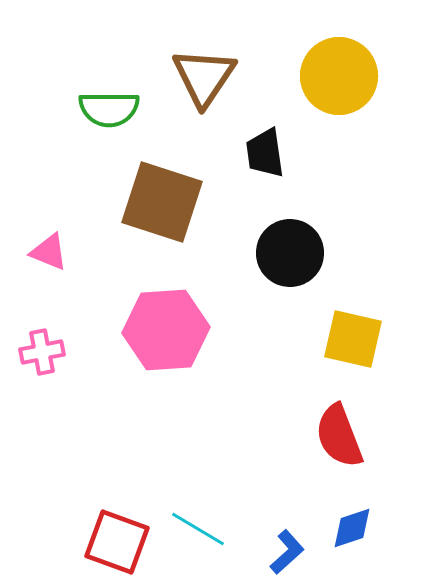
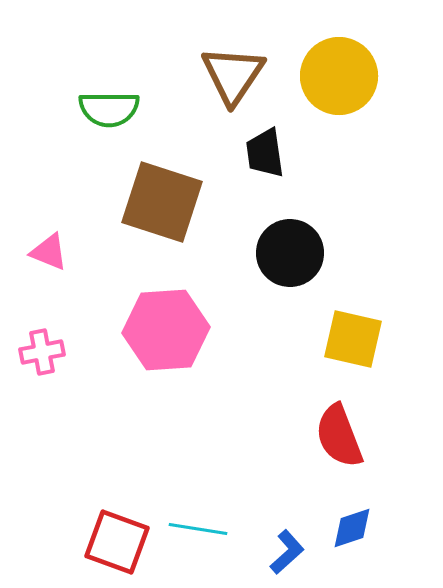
brown triangle: moved 29 px right, 2 px up
cyan line: rotated 22 degrees counterclockwise
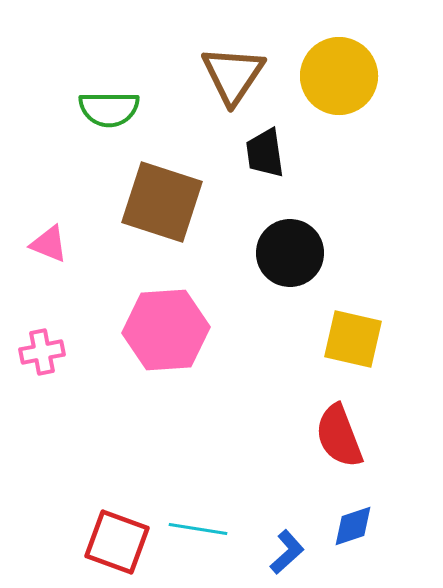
pink triangle: moved 8 px up
blue diamond: moved 1 px right, 2 px up
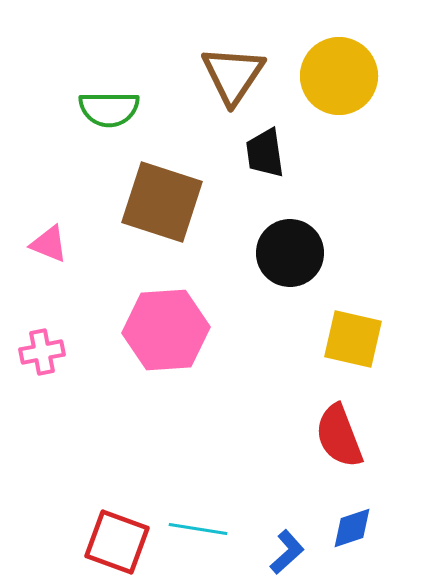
blue diamond: moved 1 px left, 2 px down
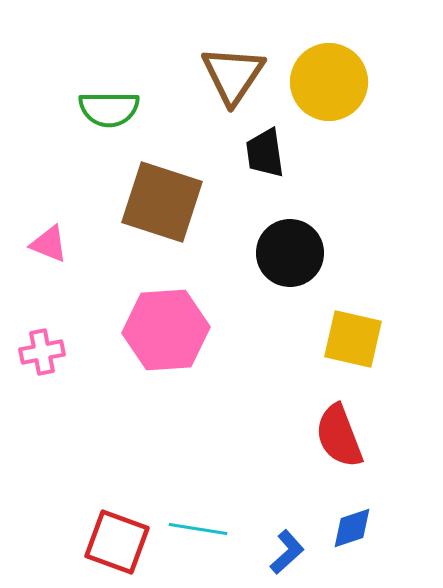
yellow circle: moved 10 px left, 6 px down
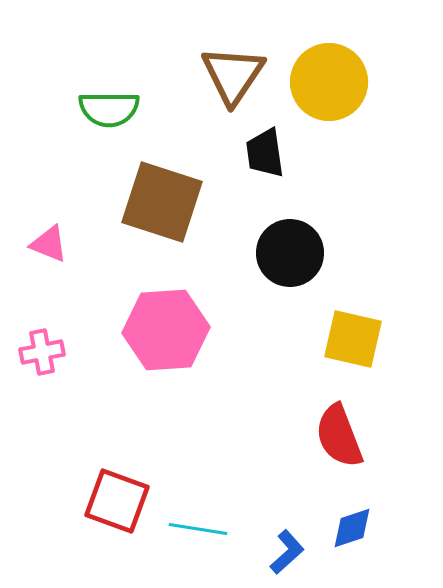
red square: moved 41 px up
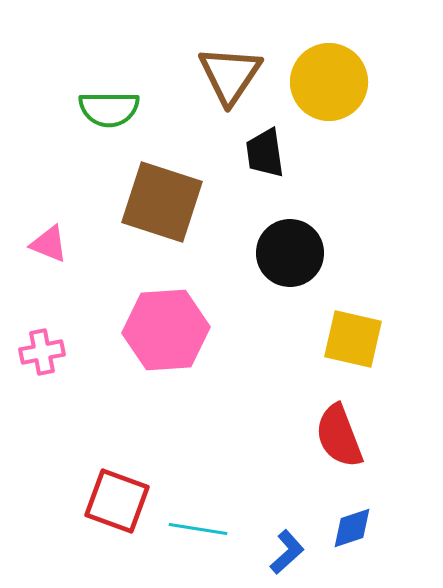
brown triangle: moved 3 px left
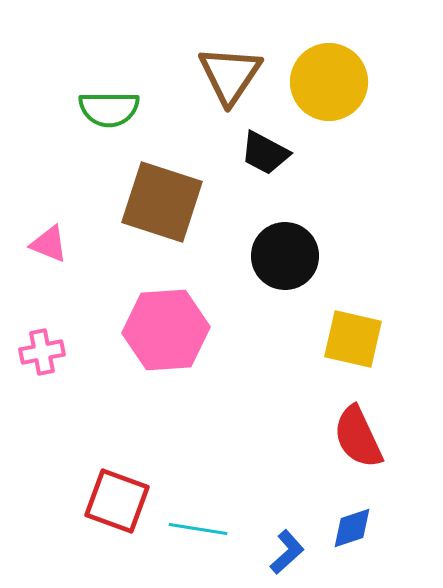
black trapezoid: rotated 54 degrees counterclockwise
black circle: moved 5 px left, 3 px down
red semicircle: moved 19 px right, 1 px down; rotated 4 degrees counterclockwise
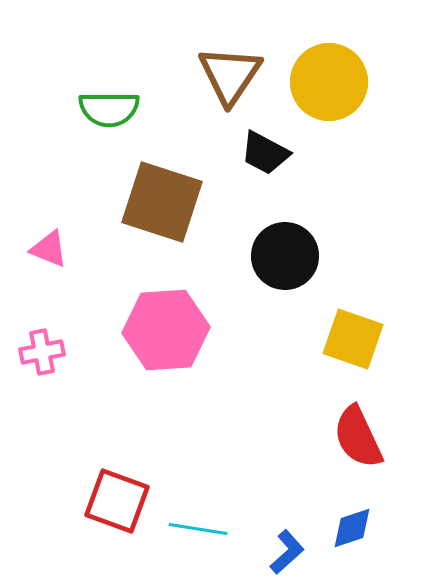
pink triangle: moved 5 px down
yellow square: rotated 6 degrees clockwise
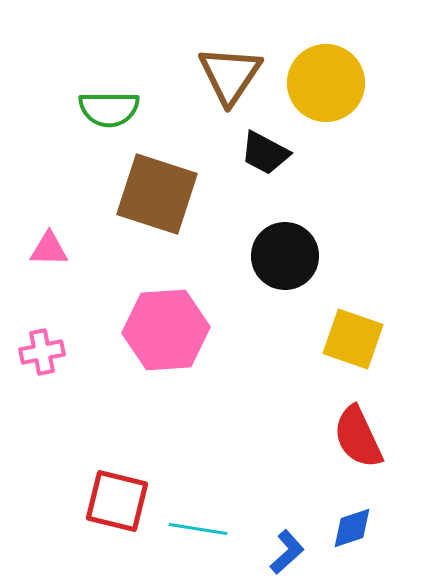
yellow circle: moved 3 px left, 1 px down
brown square: moved 5 px left, 8 px up
pink triangle: rotated 21 degrees counterclockwise
red square: rotated 6 degrees counterclockwise
